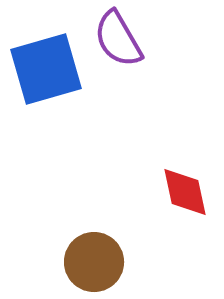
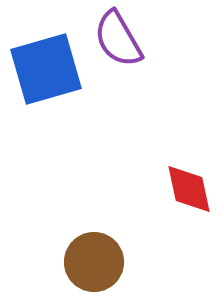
red diamond: moved 4 px right, 3 px up
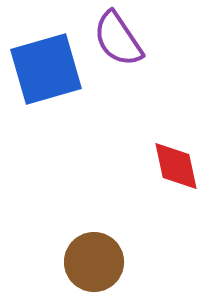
purple semicircle: rotated 4 degrees counterclockwise
red diamond: moved 13 px left, 23 px up
